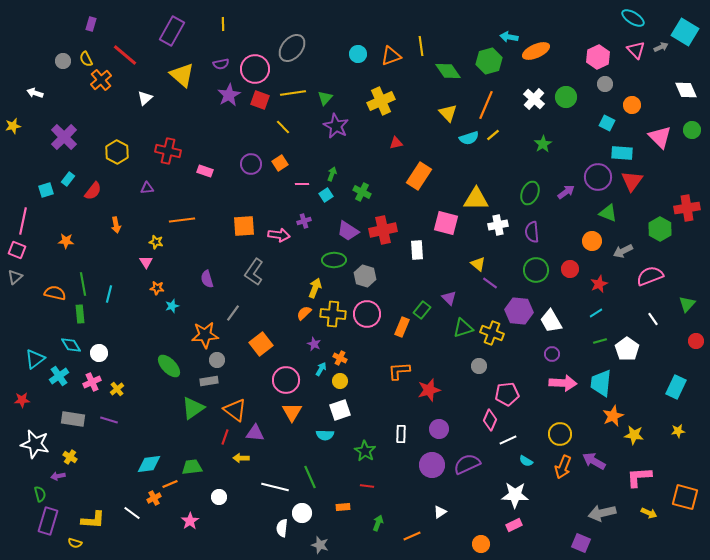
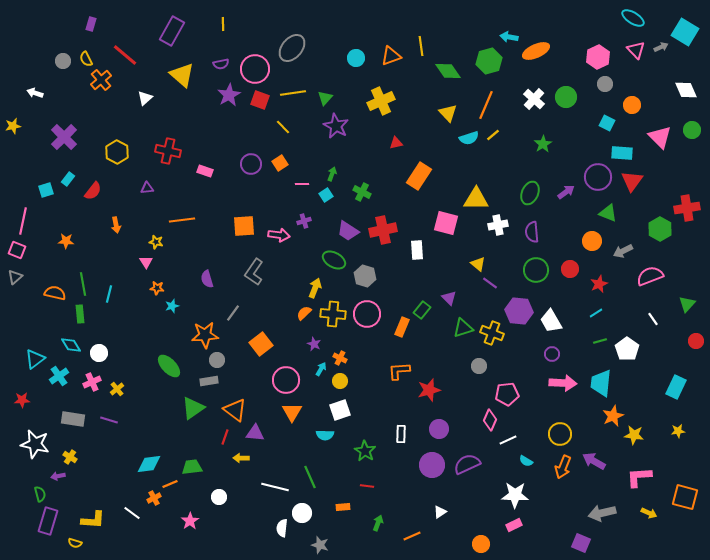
cyan circle at (358, 54): moved 2 px left, 4 px down
green ellipse at (334, 260): rotated 30 degrees clockwise
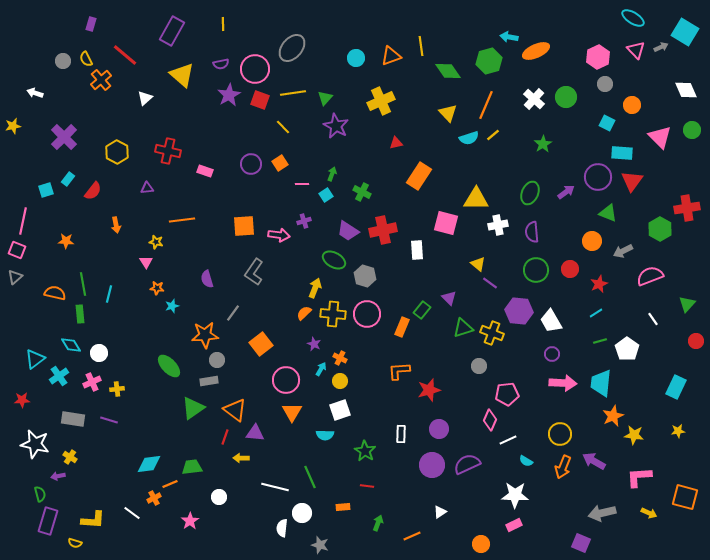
yellow cross at (117, 389): rotated 32 degrees clockwise
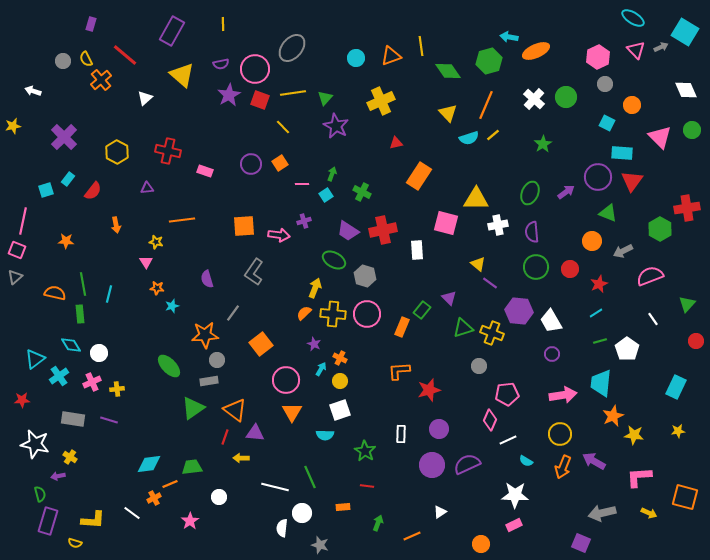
white arrow at (35, 93): moved 2 px left, 2 px up
green circle at (536, 270): moved 3 px up
pink arrow at (563, 383): moved 12 px down; rotated 12 degrees counterclockwise
